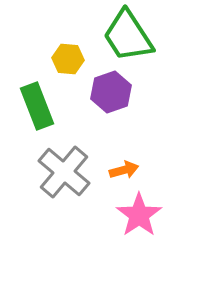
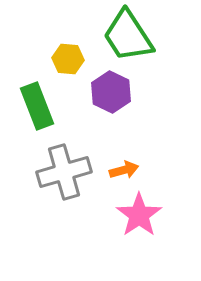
purple hexagon: rotated 15 degrees counterclockwise
gray cross: rotated 34 degrees clockwise
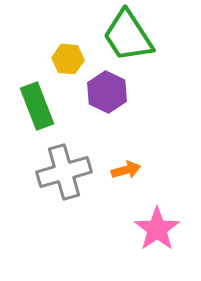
purple hexagon: moved 4 px left
orange arrow: moved 2 px right
pink star: moved 18 px right, 14 px down
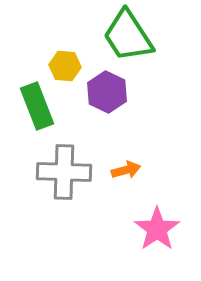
yellow hexagon: moved 3 px left, 7 px down
gray cross: rotated 18 degrees clockwise
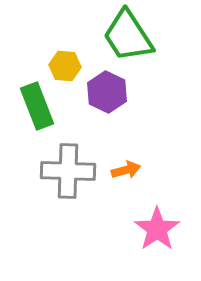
gray cross: moved 4 px right, 1 px up
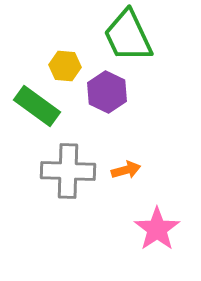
green trapezoid: rotated 8 degrees clockwise
green rectangle: rotated 33 degrees counterclockwise
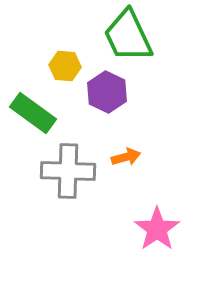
green rectangle: moved 4 px left, 7 px down
orange arrow: moved 13 px up
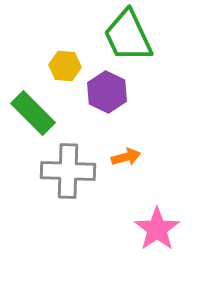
green rectangle: rotated 9 degrees clockwise
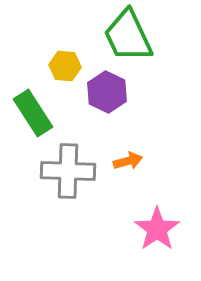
green rectangle: rotated 12 degrees clockwise
orange arrow: moved 2 px right, 4 px down
